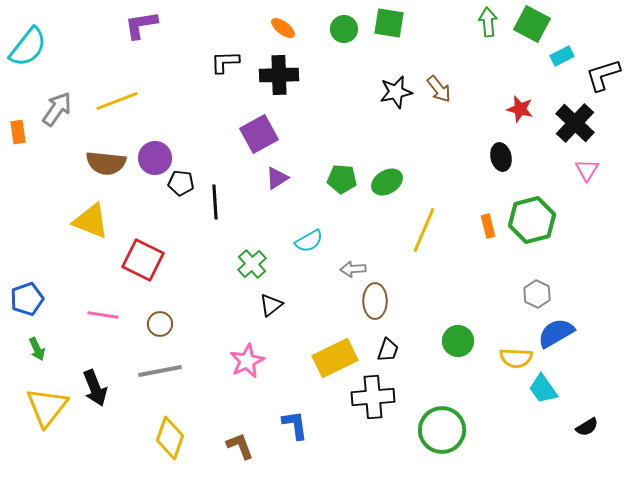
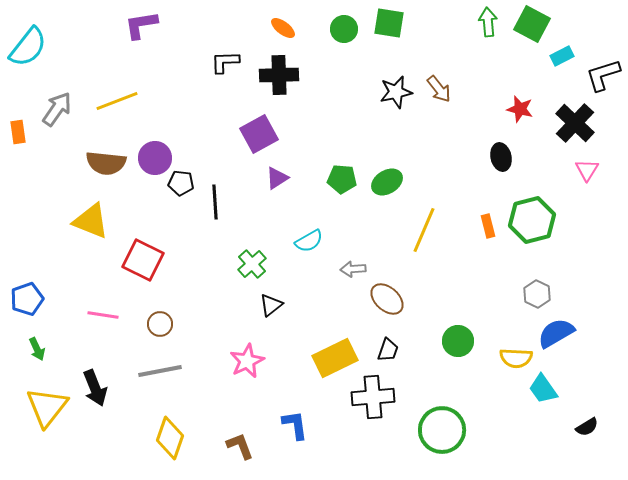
brown ellipse at (375, 301): moved 12 px right, 2 px up; rotated 48 degrees counterclockwise
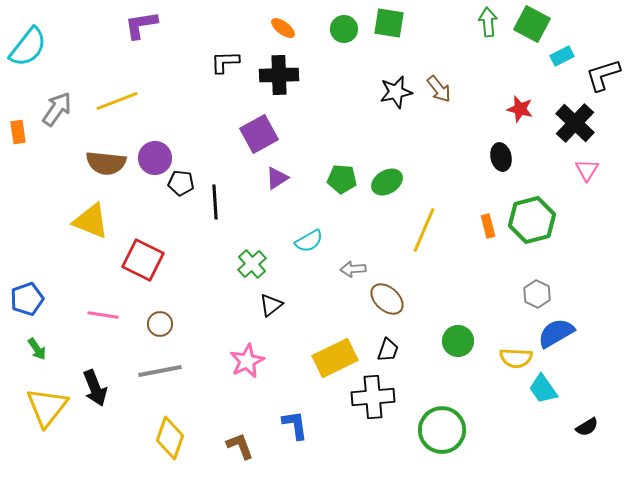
green arrow at (37, 349): rotated 10 degrees counterclockwise
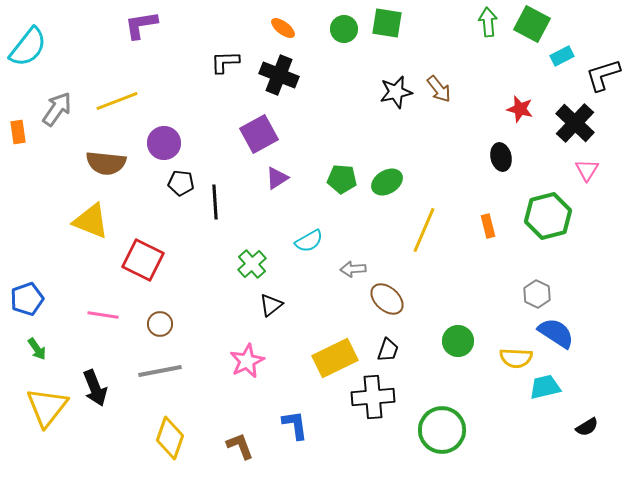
green square at (389, 23): moved 2 px left
black cross at (279, 75): rotated 24 degrees clockwise
purple circle at (155, 158): moved 9 px right, 15 px up
green hexagon at (532, 220): moved 16 px right, 4 px up
blue semicircle at (556, 333): rotated 63 degrees clockwise
cyan trapezoid at (543, 389): moved 2 px right, 2 px up; rotated 112 degrees clockwise
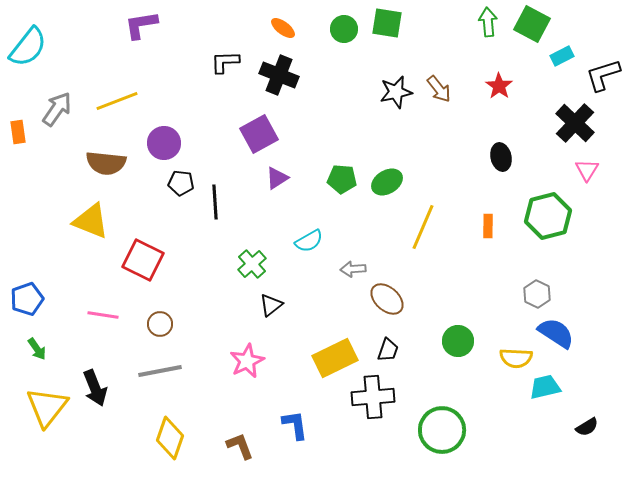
red star at (520, 109): moved 21 px left, 23 px up; rotated 20 degrees clockwise
orange rectangle at (488, 226): rotated 15 degrees clockwise
yellow line at (424, 230): moved 1 px left, 3 px up
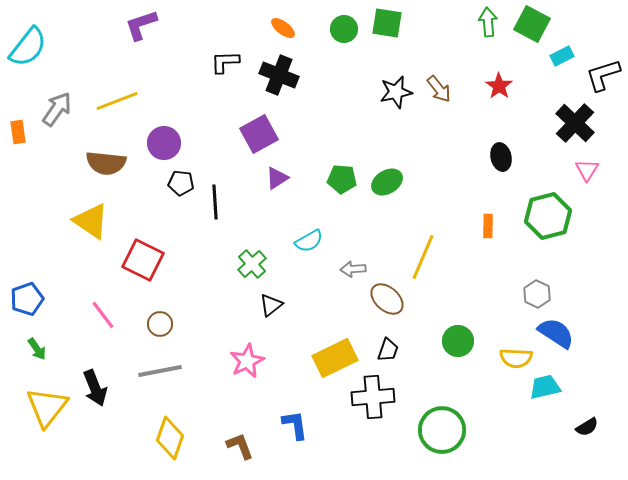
purple L-shape at (141, 25): rotated 9 degrees counterclockwise
yellow triangle at (91, 221): rotated 12 degrees clockwise
yellow line at (423, 227): moved 30 px down
pink line at (103, 315): rotated 44 degrees clockwise
